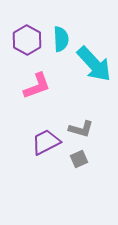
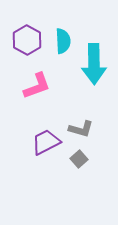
cyan semicircle: moved 2 px right, 2 px down
cyan arrow: rotated 42 degrees clockwise
gray square: rotated 18 degrees counterclockwise
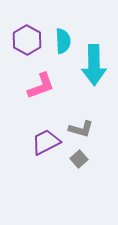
cyan arrow: moved 1 px down
pink L-shape: moved 4 px right
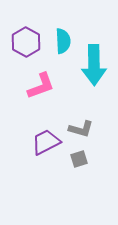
purple hexagon: moved 1 px left, 2 px down
gray square: rotated 24 degrees clockwise
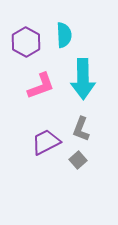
cyan semicircle: moved 1 px right, 6 px up
cyan arrow: moved 11 px left, 14 px down
gray L-shape: rotated 95 degrees clockwise
gray square: moved 1 px left, 1 px down; rotated 24 degrees counterclockwise
